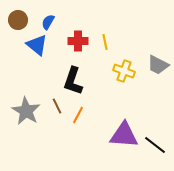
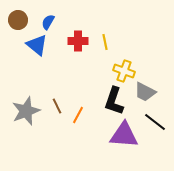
gray trapezoid: moved 13 px left, 27 px down
black L-shape: moved 41 px right, 20 px down
gray star: rotated 20 degrees clockwise
black line: moved 23 px up
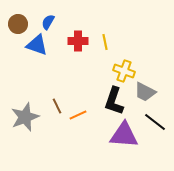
brown circle: moved 4 px down
blue triangle: rotated 20 degrees counterclockwise
gray star: moved 1 px left, 6 px down
orange line: rotated 36 degrees clockwise
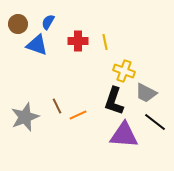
gray trapezoid: moved 1 px right, 1 px down
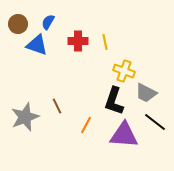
orange line: moved 8 px right, 10 px down; rotated 36 degrees counterclockwise
